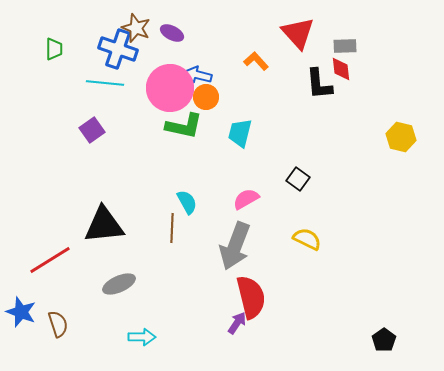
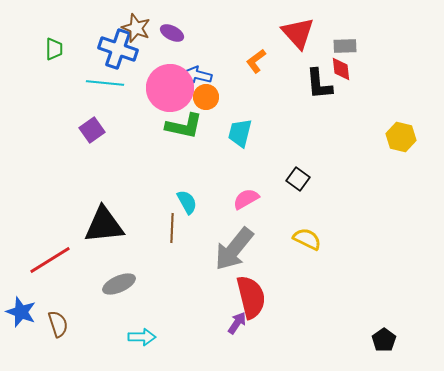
orange L-shape: rotated 85 degrees counterclockwise
gray arrow: moved 1 px left, 3 px down; rotated 18 degrees clockwise
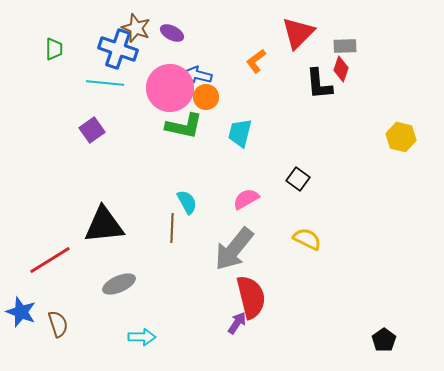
red triangle: rotated 27 degrees clockwise
red diamond: rotated 25 degrees clockwise
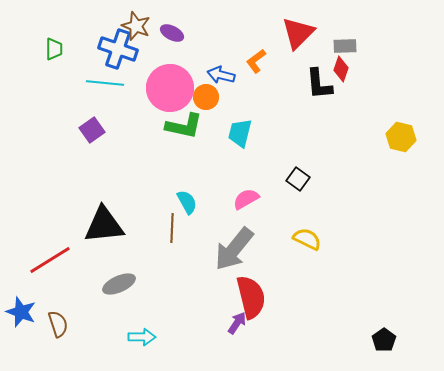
brown star: moved 2 px up
blue arrow: moved 23 px right
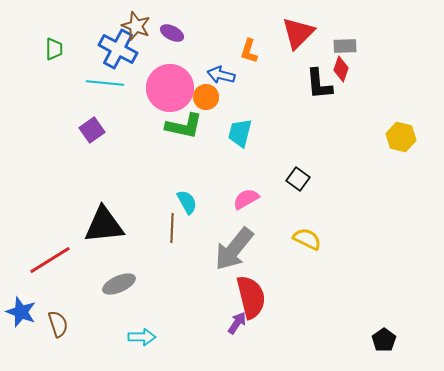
blue cross: rotated 9 degrees clockwise
orange L-shape: moved 7 px left, 10 px up; rotated 35 degrees counterclockwise
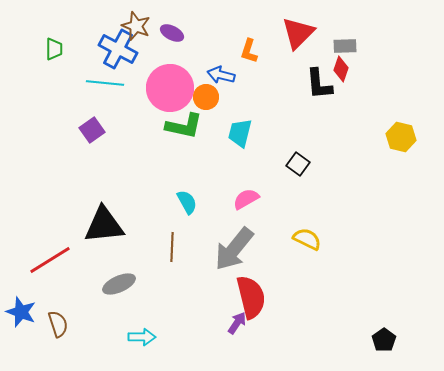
black square: moved 15 px up
brown line: moved 19 px down
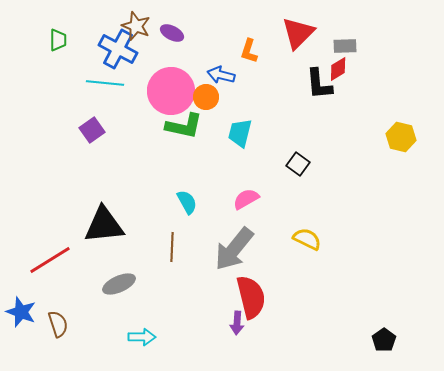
green trapezoid: moved 4 px right, 9 px up
red diamond: moved 3 px left; rotated 40 degrees clockwise
pink circle: moved 1 px right, 3 px down
purple arrow: rotated 150 degrees clockwise
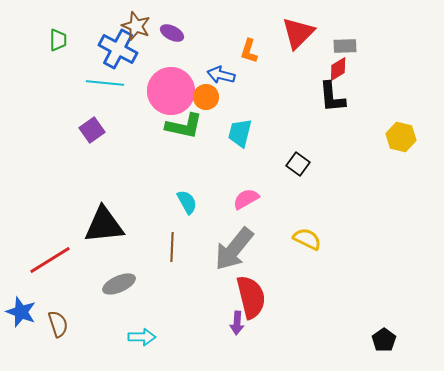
black L-shape: moved 13 px right, 13 px down
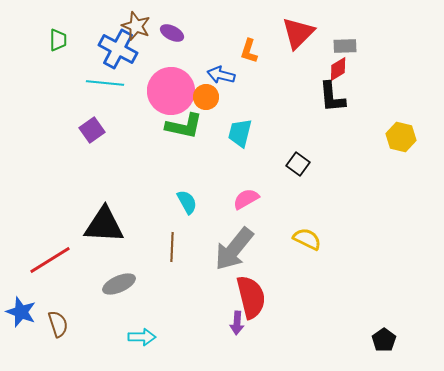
black triangle: rotated 9 degrees clockwise
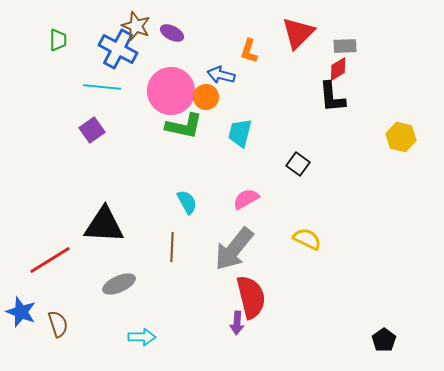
cyan line: moved 3 px left, 4 px down
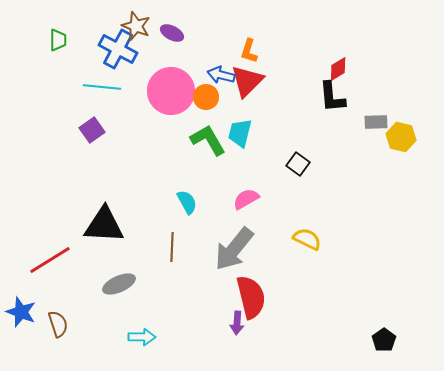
red triangle: moved 51 px left, 48 px down
gray rectangle: moved 31 px right, 76 px down
green L-shape: moved 24 px right, 14 px down; rotated 132 degrees counterclockwise
